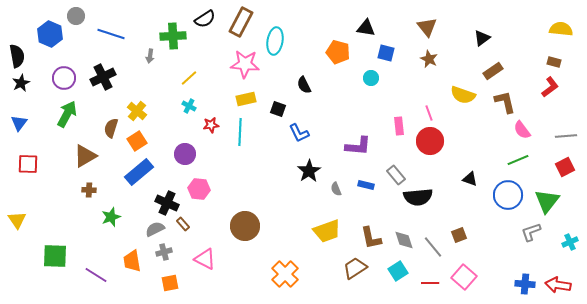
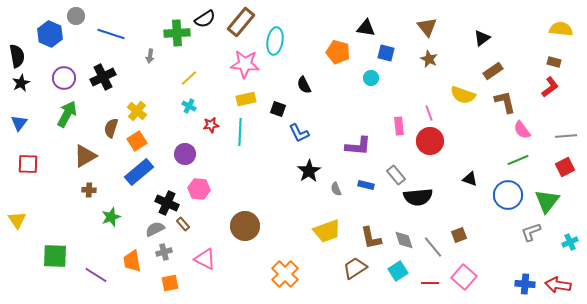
brown rectangle at (241, 22): rotated 12 degrees clockwise
green cross at (173, 36): moved 4 px right, 3 px up
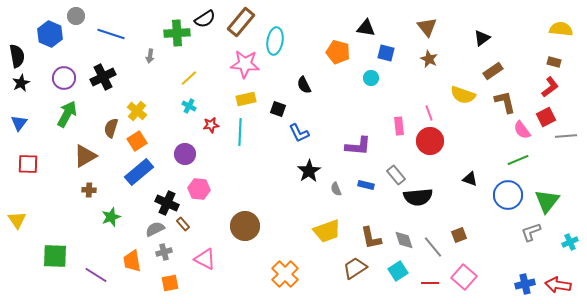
red square at (565, 167): moved 19 px left, 50 px up
blue cross at (525, 284): rotated 18 degrees counterclockwise
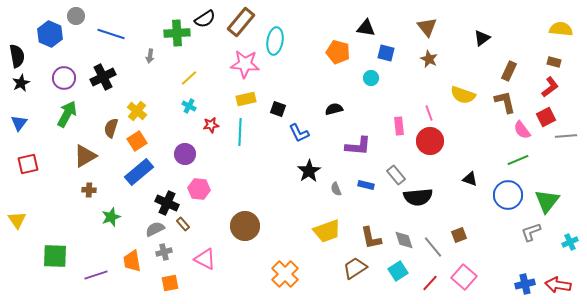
brown rectangle at (493, 71): moved 16 px right; rotated 30 degrees counterclockwise
black semicircle at (304, 85): moved 30 px right, 24 px down; rotated 102 degrees clockwise
red square at (28, 164): rotated 15 degrees counterclockwise
purple line at (96, 275): rotated 50 degrees counterclockwise
red line at (430, 283): rotated 48 degrees counterclockwise
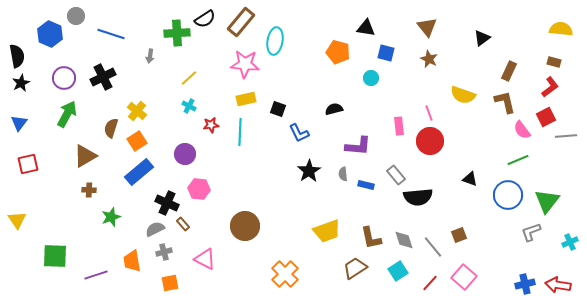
gray semicircle at (336, 189): moved 7 px right, 15 px up; rotated 16 degrees clockwise
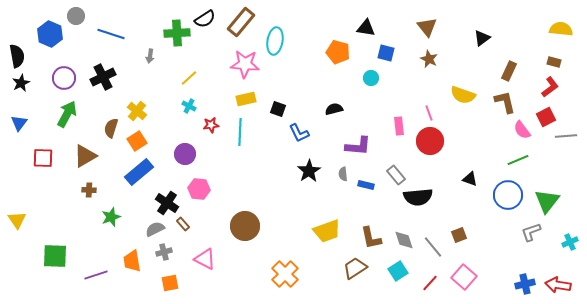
red square at (28, 164): moved 15 px right, 6 px up; rotated 15 degrees clockwise
black cross at (167, 203): rotated 10 degrees clockwise
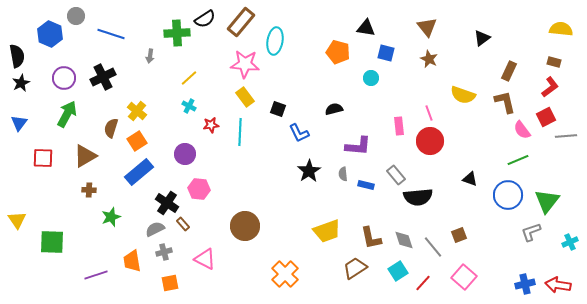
yellow rectangle at (246, 99): moved 1 px left, 2 px up; rotated 66 degrees clockwise
green square at (55, 256): moved 3 px left, 14 px up
red line at (430, 283): moved 7 px left
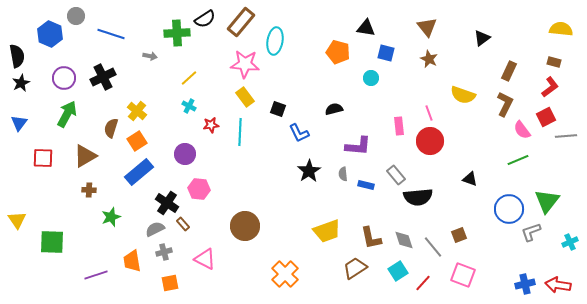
gray arrow at (150, 56): rotated 88 degrees counterclockwise
brown L-shape at (505, 102): moved 2 px down; rotated 40 degrees clockwise
blue circle at (508, 195): moved 1 px right, 14 px down
pink square at (464, 277): moved 1 px left, 2 px up; rotated 20 degrees counterclockwise
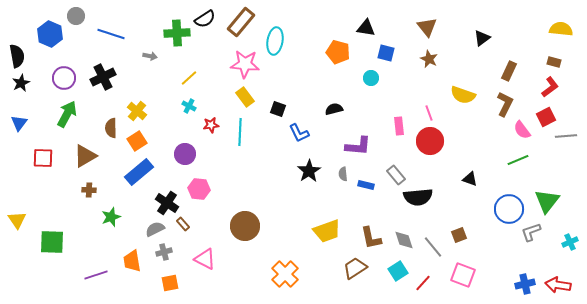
brown semicircle at (111, 128): rotated 18 degrees counterclockwise
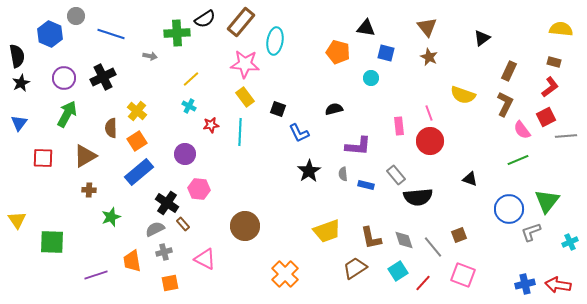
brown star at (429, 59): moved 2 px up
yellow line at (189, 78): moved 2 px right, 1 px down
